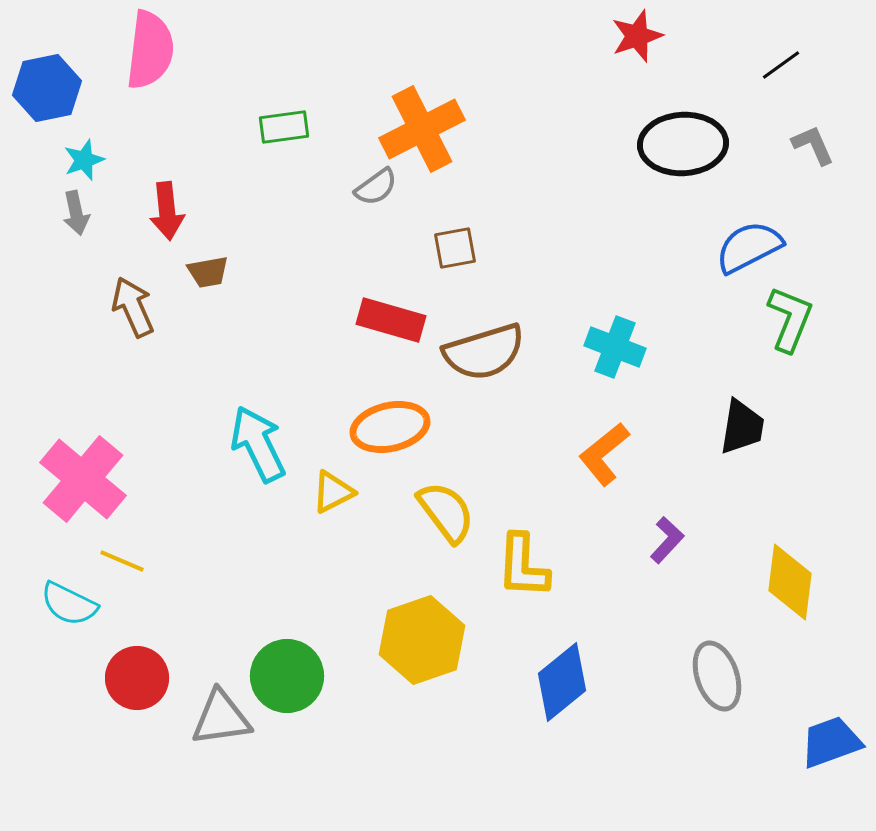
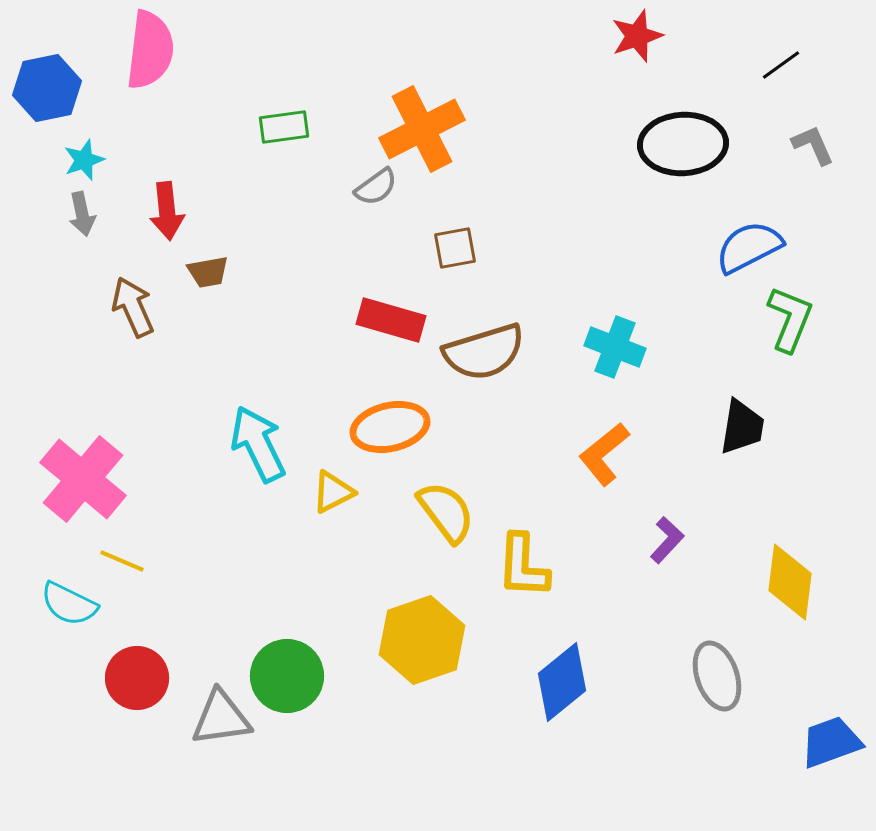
gray arrow: moved 6 px right, 1 px down
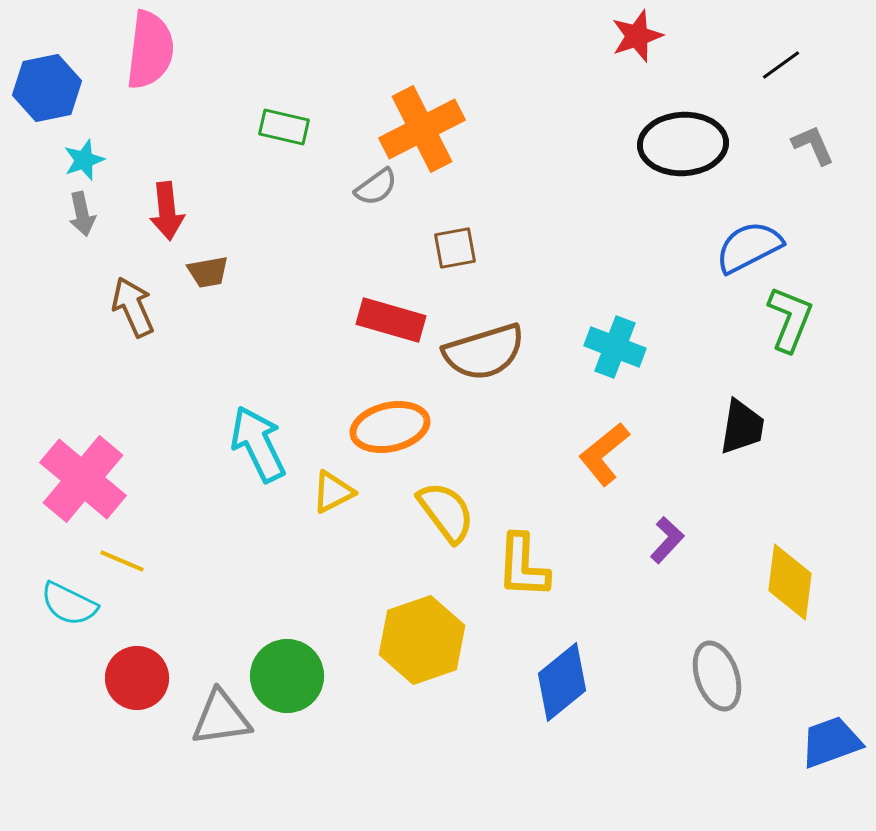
green rectangle: rotated 21 degrees clockwise
